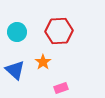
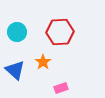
red hexagon: moved 1 px right, 1 px down
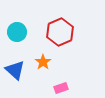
red hexagon: rotated 20 degrees counterclockwise
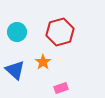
red hexagon: rotated 8 degrees clockwise
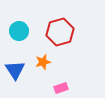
cyan circle: moved 2 px right, 1 px up
orange star: rotated 21 degrees clockwise
blue triangle: rotated 15 degrees clockwise
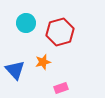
cyan circle: moved 7 px right, 8 px up
blue triangle: rotated 10 degrees counterclockwise
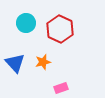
red hexagon: moved 3 px up; rotated 20 degrees counterclockwise
blue triangle: moved 7 px up
